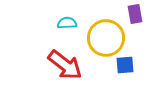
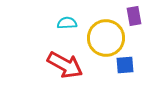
purple rectangle: moved 1 px left, 2 px down
red arrow: rotated 9 degrees counterclockwise
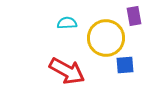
red arrow: moved 2 px right, 6 px down
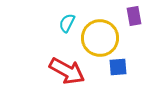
cyan semicircle: rotated 60 degrees counterclockwise
yellow circle: moved 6 px left
blue square: moved 7 px left, 2 px down
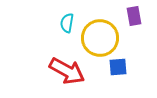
cyan semicircle: rotated 18 degrees counterclockwise
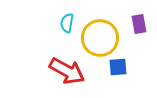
purple rectangle: moved 5 px right, 8 px down
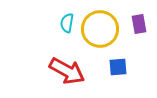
yellow circle: moved 9 px up
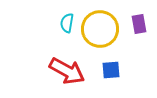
blue square: moved 7 px left, 3 px down
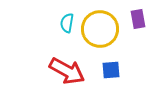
purple rectangle: moved 1 px left, 5 px up
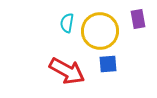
yellow circle: moved 2 px down
blue square: moved 3 px left, 6 px up
